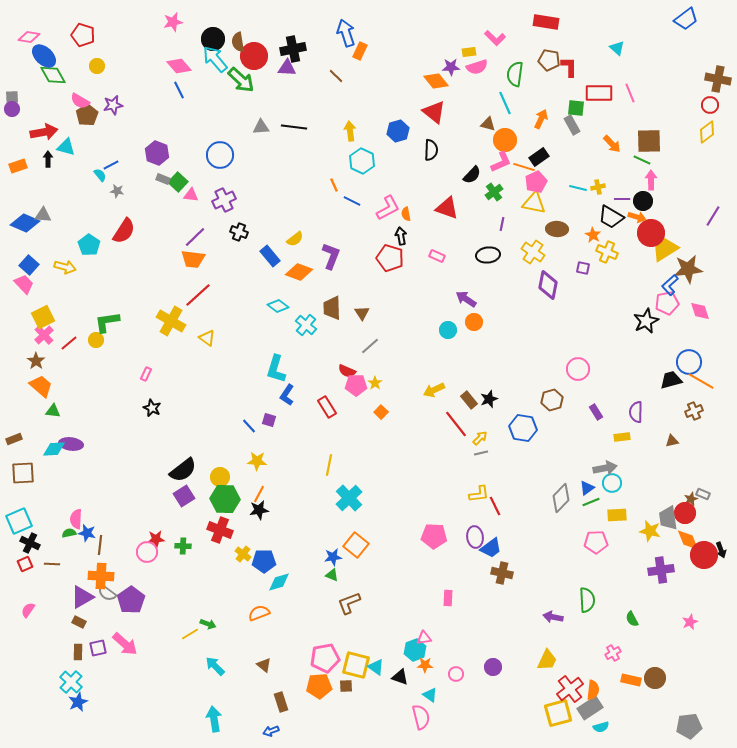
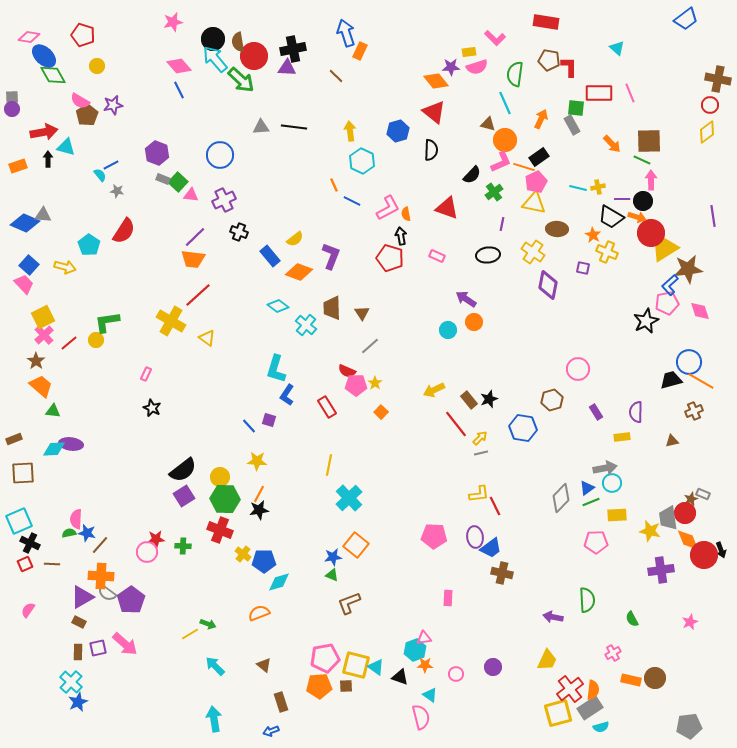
purple line at (713, 216): rotated 40 degrees counterclockwise
brown line at (100, 545): rotated 36 degrees clockwise
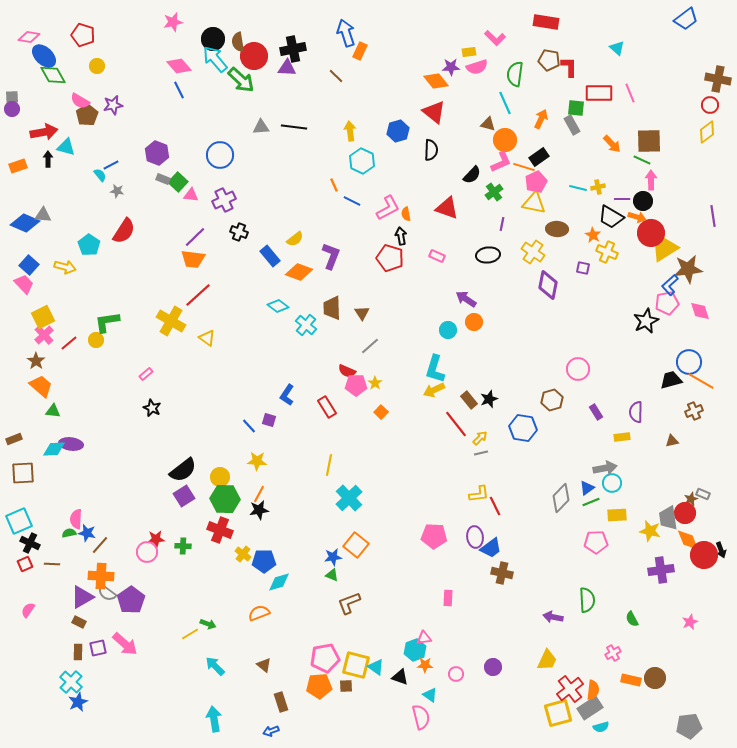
cyan L-shape at (276, 369): moved 159 px right
pink rectangle at (146, 374): rotated 24 degrees clockwise
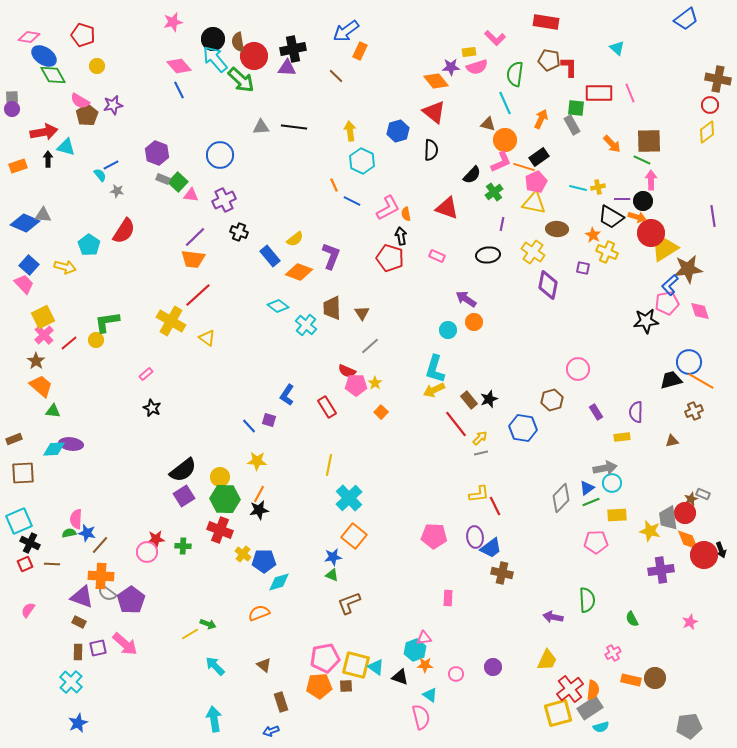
blue arrow at (346, 33): moved 2 px up; rotated 108 degrees counterclockwise
blue ellipse at (44, 56): rotated 10 degrees counterclockwise
black star at (646, 321): rotated 20 degrees clockwise
orange square at (356, 545): moved 2 px left, 9 px up
purple triangle at (82, 597): rotated 50 degrees clockwise
blue star at (78, 702): moved 21 px down
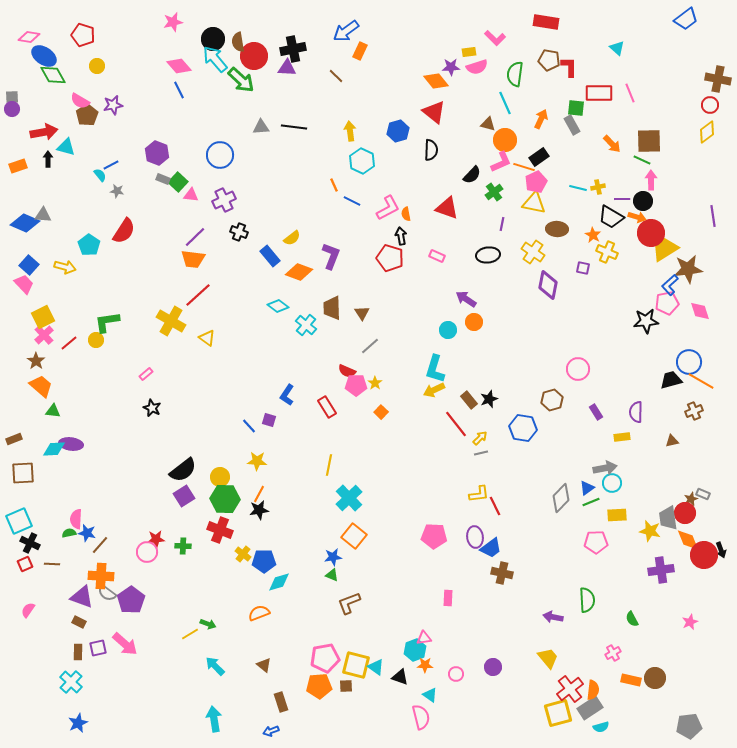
yellow semicircle at (295, 239): moved 3 px left, 1 px up
yellow trapezoid at (547, 660): moved 1 px right, 2 px up; rotated 65 degrees counterclockwise
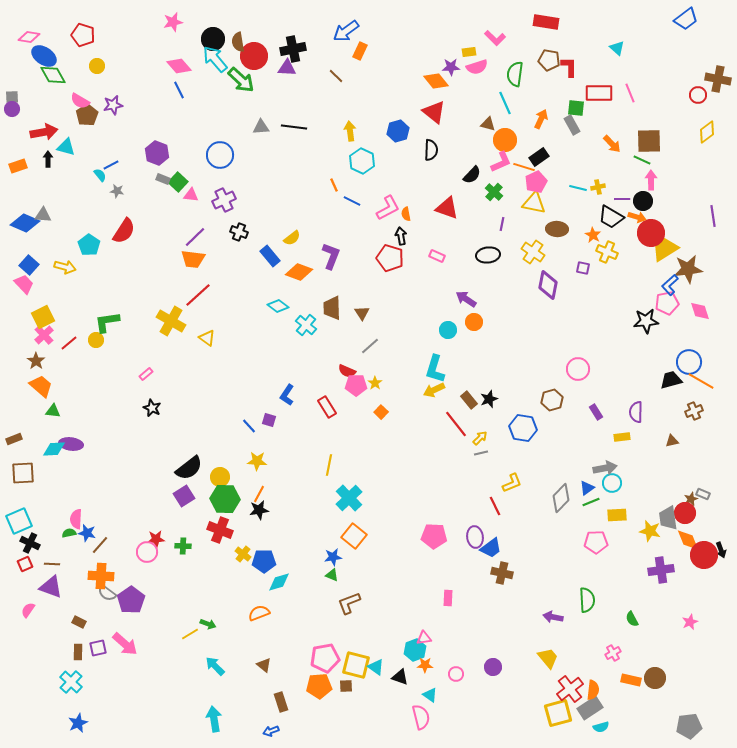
red circle at (710, 105): moved 12 px left, 10 px up
green cross at (494, 192): rotated 12 degrees counterclockwise
black semicircle at (183, 470): moved 6 px right, 2 px up
yellow L-shape at (479, 494): moved 33 px right, 11 px up; rotated 15 degrees counterclockwise
purple triangle at (82, 597): moved 31 px left, 10 px up
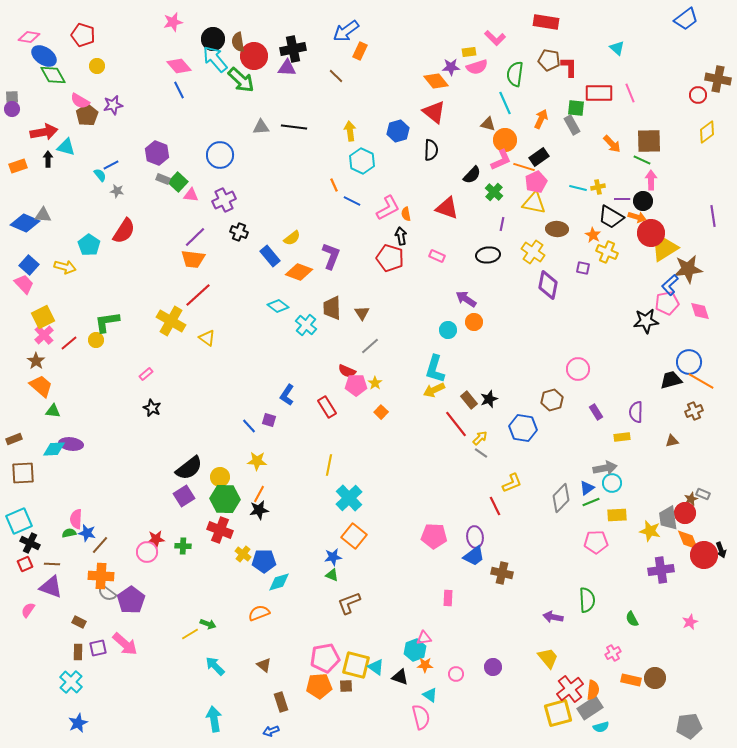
pink L-shape at (501, 162): moved 2 px up
gray line at (481, 453): rotated 48 degrees clockwise
blue trapezoid at (491, 548): moved 17 px left, 8 px down
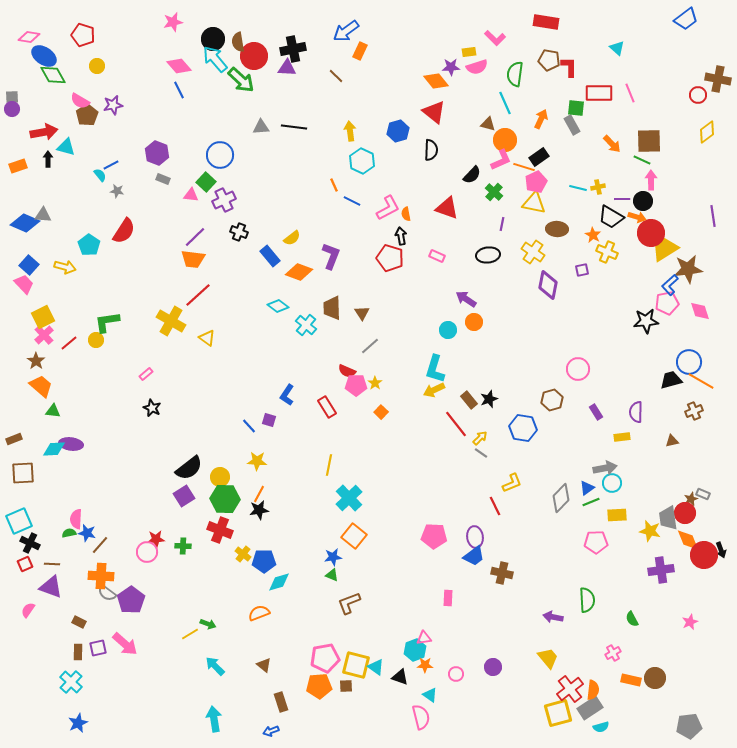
green square at (178, 182): moved 28 px right
purple square at (583, 268): moved 1 px left, 2 px down; rotated 24 degrees counterclockwise
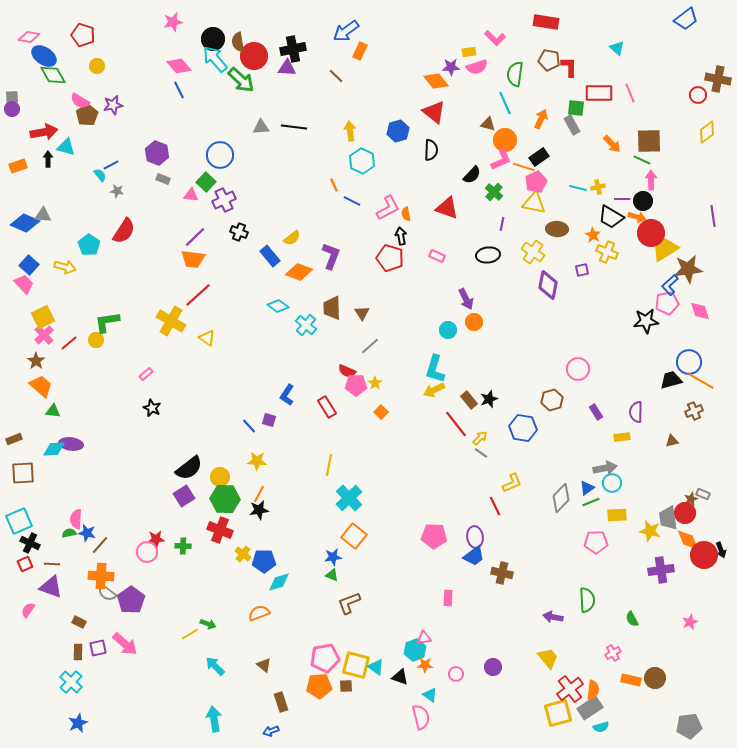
purple arrow at (466, 299): rotated 150 degrees counterclockwise
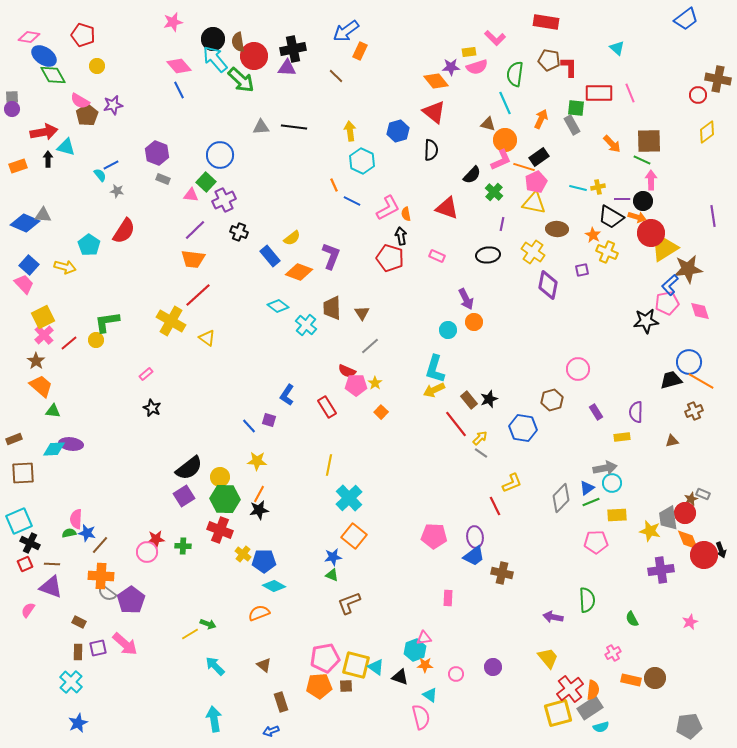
purple line at (195, 237): moved 7 px up
cyan diamond at (279, 582): moved 5 px left, 4 px down; rotated 45 degrees clockwise
